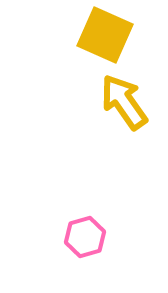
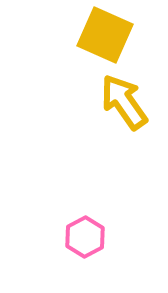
pink hexagon: rotated 12 degrees counterclockwise
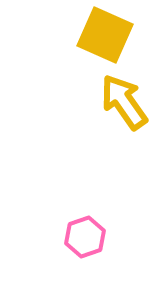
pink hexagon: rotated 9 degrees clockwise
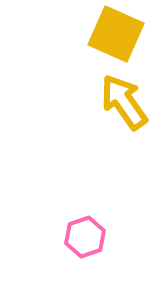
yellow square: moved 11 px right, 1 px up
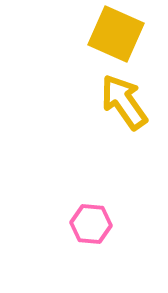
pink hexagon: moved 6 px right, 13 px up; rotated 24 degrees clockwise
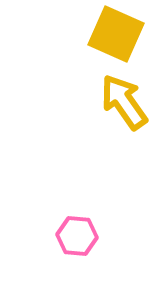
pink hexagon: moved 14 px left, 12 px down
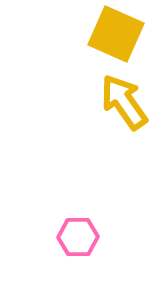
pink hexagon: moved 1 px right, 1 px down; rotated 6 degrees counterclockwise
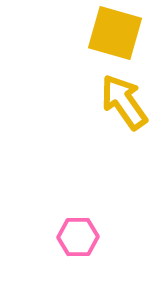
yellow square: moved 1 px left, 1 px up; rotated 8 degrees counterclockwise
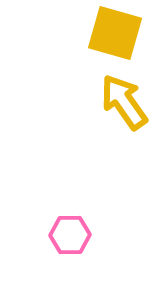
pink hexagon: moved 8 px left, 2 px up
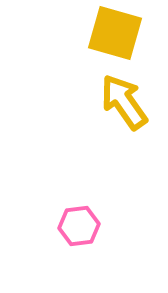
pink hexagon: moved 9 px right, 9 px up; rotated 6 degrees counterclockwise
